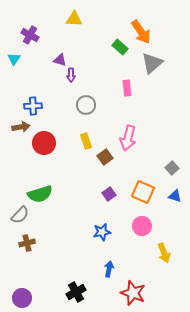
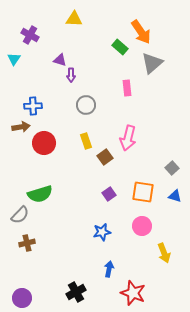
orange square: rotated 15 degrees counterclockwise
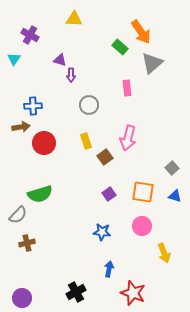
gray circle: moved 3 px right
gray semicircle: moved 2 px left
blue star: rotated 18 degrees clockwise
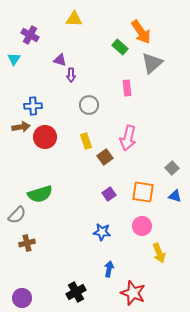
red circle: moved 1 px right, 6 px up
gray semicircle: moved 1 px left
yellow arrow: moved 5 px left
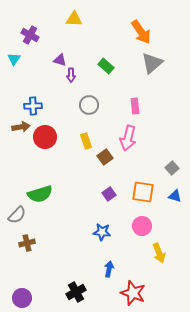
green rectangle: moved 14 px left, 19 px down
pink rectangle: moved 8 px right, 18 px down
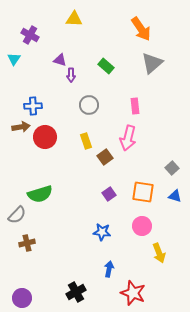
orange arrow: moved 3 px up
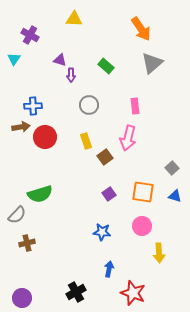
yellow arrow: rotated 18 degrees clockwise
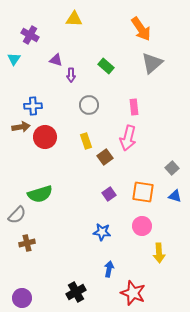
purple triangle: moved 4 px left
pink rectangle: moved 1 px left, 1 px down
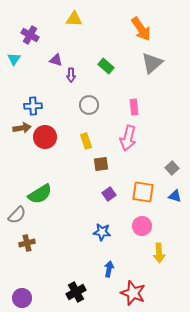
brown arrow: moved 1 px right, 1 px down
brown square: moved 4 px left, 7 px down; rotated 28 degrees clockwise
green semicircle: rotated 15 degrees counterclockwise
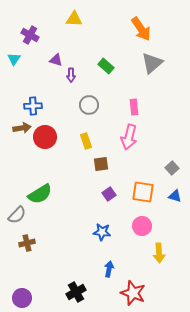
pink arrow: moved 1 px right, 1 px up
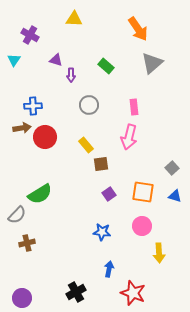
orange arrow: moved 3 px left
cyan triangle: moved 1 px down
yellow rectangle: moved 4 px down; rotated 21 degrees counterclockwise
